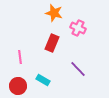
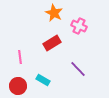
orange star: rotated 12 degrees clockwise
pink cross: moved 1 px right, 2 px up
red rectangle: rotated 36 degrees clockwise
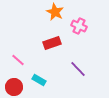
orange star: moved 1 px right, 1 px up
red rectangle: rotated 12 degrees clockwise
pink line: moved 2 px left, 3 px down; rotated 40 degrees counterclockwise
cyan rectangle: moved 4 px left
red circle: moved 4 px left, 1 px down
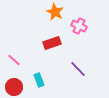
pink line: moved 4 px left
cyan rectangle: rotated 40 degrees clockwise
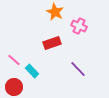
cyan rectangle: moved 7 px left, 9 px up; rotated 24 degrees counterclockwise
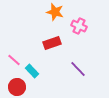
orange star: rotated 12 degrees counterclockwise
red circle: moved 3 px right
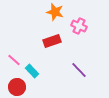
red rectangle: moved 2 px up
purple line: moved 1 px right, 1 px down
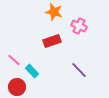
orange star: moved 1 px left
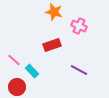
red rectangle: moved 4 px down
purple line: rotated 18 degrees counterclockwise
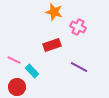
pink cross: moved 1 px left, 1 px down
pink line: rotated 16 degrees counterclockwise
purple line: moved 3 px up
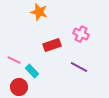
orange star: moved 15 px left
pink cross: moved 3 px right, 7 px down
red circle: moved 2 px right
